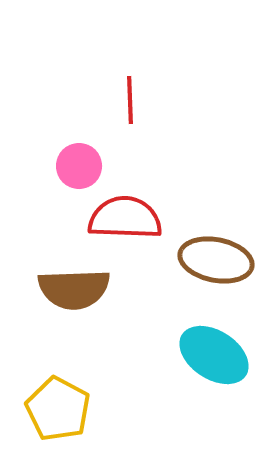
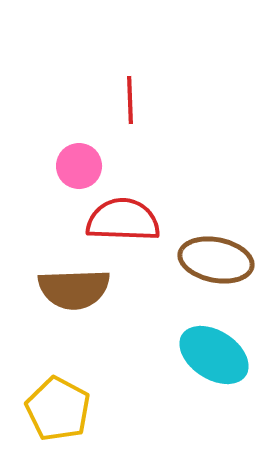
red semicircle: moved 2 px left, 2 px down
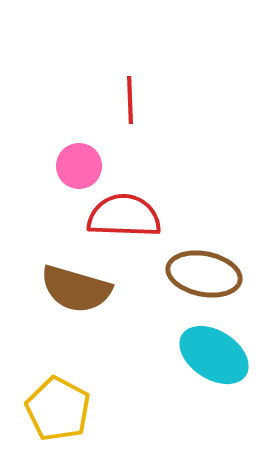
red semicircle: moved 1 px right, 4 px up
brown ellipse: moved 12 px left, 14 px down
brown semicircle: moved 2 px right; rotated 18 degrees clockwise
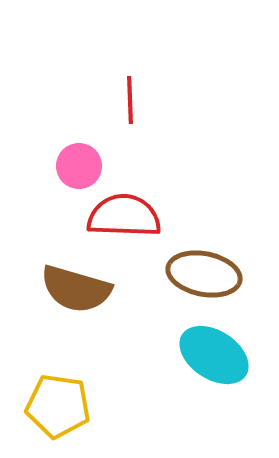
yellow pentagon: moved 3 px up; rotated 20 degrees counterclockwise
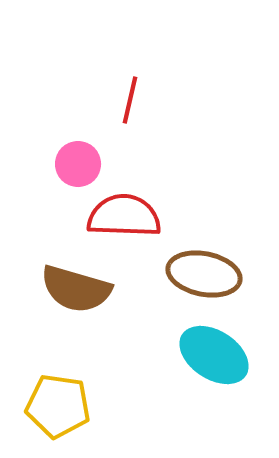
red line: rotated 15 degrees clockwise
pink circle: moved 1 px left, 2 px up
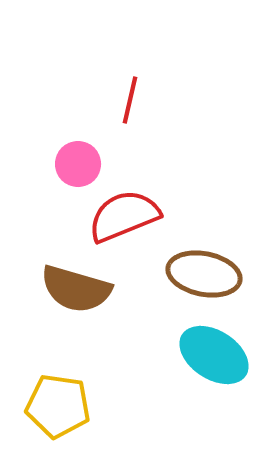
red semicircle: rotated 24 degrees counterclockwise
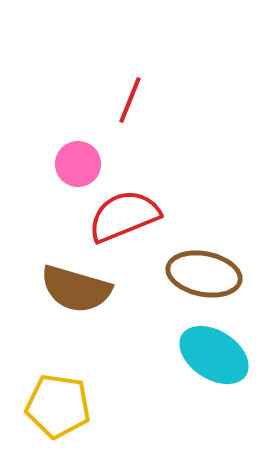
red line: rotated 9 degrees clockwise
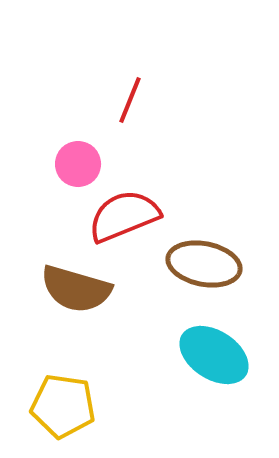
brown ellipse: moved 10 px up
yellow pentagon: moved 5 px right
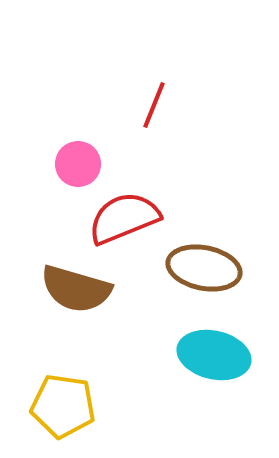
red line: moved 24 px right, 5 px down
red semicircle: moved 2 px down
brown ellipse: moved 4 px down
cyan ellipse: rotated 20 degrees counterclockwise
